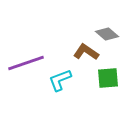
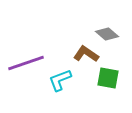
brown L-shape: moved 2 px down
green square: rotated 15 degrees clockwise
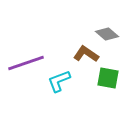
cyan L-shape: moved 1 px left, 1 px down
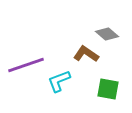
purple line: moved 2 px down
green square: moved 11 px down
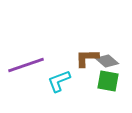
gray diamond: moved 27 px down
brown L-shape: moved 1 px right, 4 px down; rotated 35 degrees counterclockwise
green square: moved 8 px up
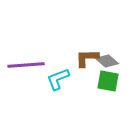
purple line: rotated 15 degrees clockwise
cyan L-shape: moved 1 px left, 2 px up
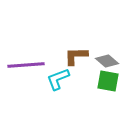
brown L-shape: moved 11 px left, 2 px up
